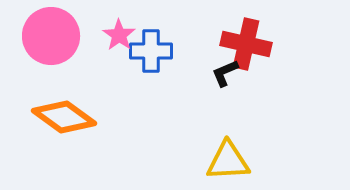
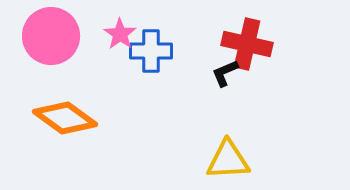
pink star: moved 1 px right, 1 px up
red cross: moved 1 px right
orange diamond: moved 1 px right, 1 px down
yellow triangle: moved 1 px up
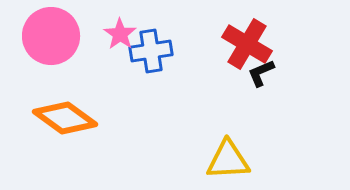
red cross: rotated 18 degrees clockwise
blue cross: rotated 9 degrees counterclockwise
black L-shape: moved 36 px right
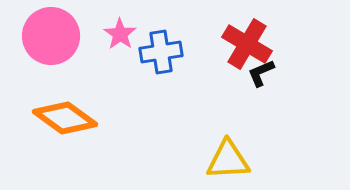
blue cross: moved 10 px right, 1 px down
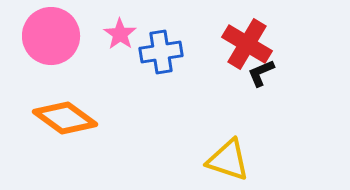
yellow triangle: rotated 21 degrees clockwise
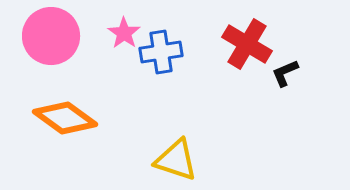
pink star: moved 4 px right, 1 px up
black L-shape: moved 24 px right
yellow triangle: moved 52 px left
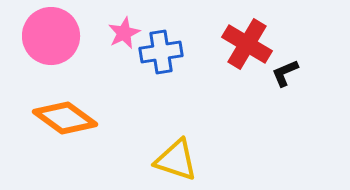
pink star: rotated 12 degrees clockwise
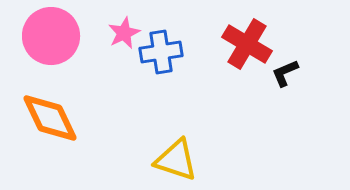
orange diamond: moved 15 px left; rotated 28 degrees clockwise
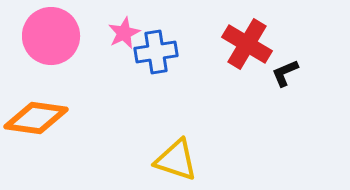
blue cross: moved 5 px left
orange diamond: moved 14 px left; rotated 56 degrees counterclockwise
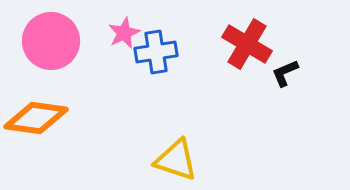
pink circle: moved 5 px down
